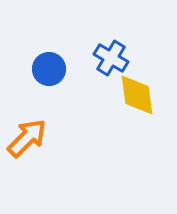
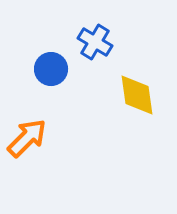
blue cross: moved 16 px left, 16 px up
blue circle: moved 2 px right
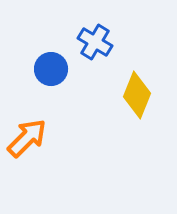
yellow diamond: rotated 30 degrees clockwise
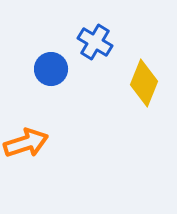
yellow diamond: moved 7 px right, 12 px up
orange arrow: moved 1 px left, 5 px down; rotated 27 degrees clockwise
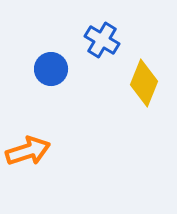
blue cross: moved 7 px right, 2 px up
orange arrow: moved 2 px right, 8 px down
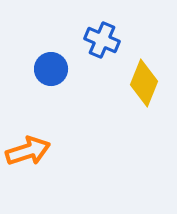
blue cross: rotated 8 degrees counterclockwise
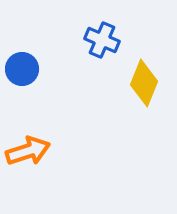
blue circle: moved 29 px left
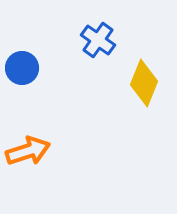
blue cross: moved 4 px left; rotated 12 degrees clockwise
blue circle: moved 1 px up
